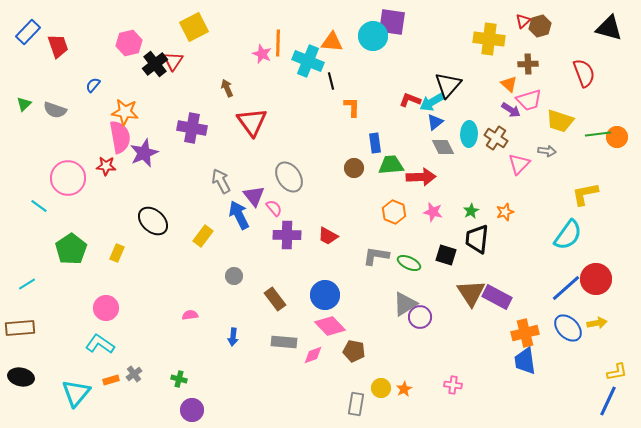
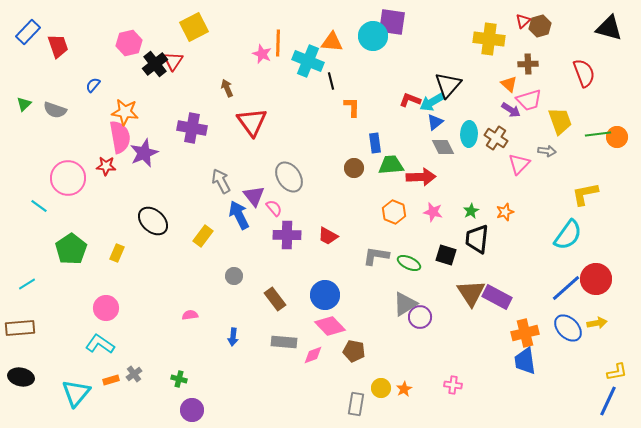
yellow trapezoid at (560, 121): rotated 128 degrees counterclockwise
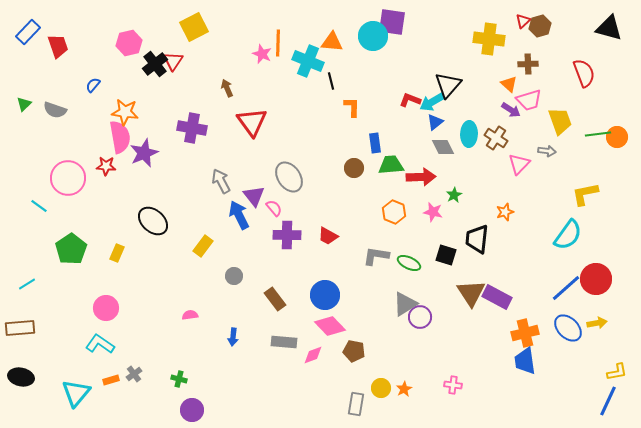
green star at (471, 211): moved 17 px left, 16 px up
yellow rectangle at (203, 236): moved 10 px down
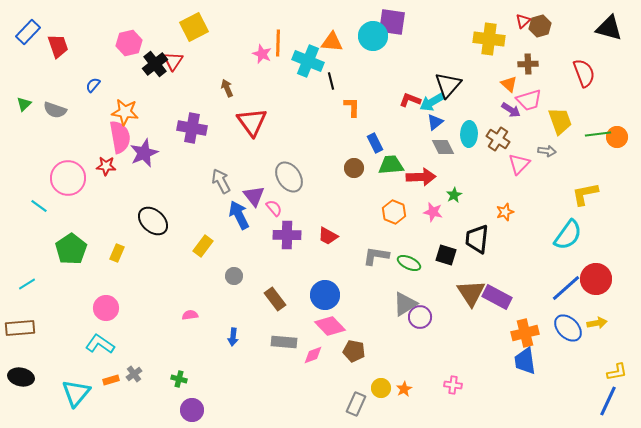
brown cross at (496, 138): moved 2 px right, 1 px down
blue rectangle at (375, 143): rotated 18 degrees counterclockwise
gray rectangle at (356, 404): rotated 15 degrees clockwise
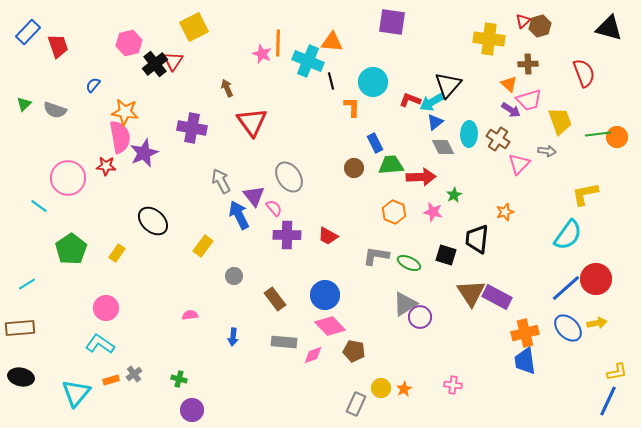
cyan circle at (373, 36): moved 46 px down
yellow rectangle at (117, 253): rotated 12 degrees clockwise
